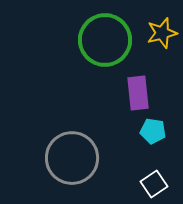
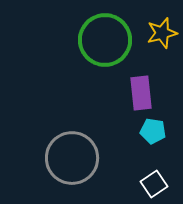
purple rectangle: moved 3 px right
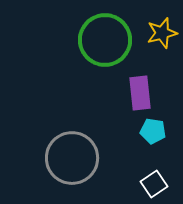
purple rectangle: moved 1 px left
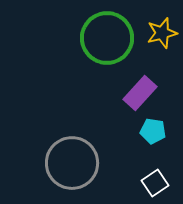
green circle: moved 2 px right, 2 px up
purple rectangle: rotated 48 degrees clockwise
gray circle: moved 5 px down
white square: moved 1 px right, 1 px up
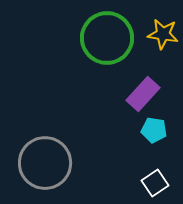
yellow star: moved 1 px right, 1 px down; rotated 24 degrees clockwise
purple rectangle: moved 3 px right, 1 px down
cyan pentagon: moved 1 px right, 1 px up
gray circle: moved 27 px left
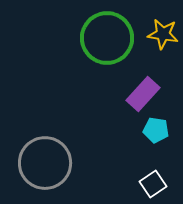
cyan pentagon: moved 2 px right
white square: moved 2 px left, 1 px down
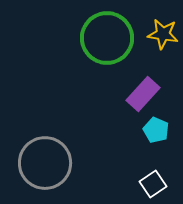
cyan pentagon: rotated 15 degrees clockwise
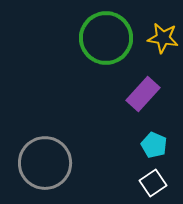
yellow star: moved 4 px down
green circle: moved 1 px left
cyan pentagon: moved 2 px left, 15 px down
white square: moved 1 px up
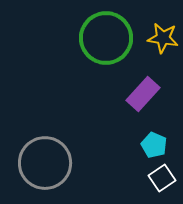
white square: moved 9 px right, 5 px up
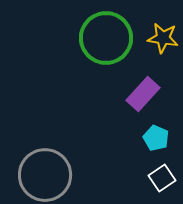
cyan pentagon: moved 2 px right, 7 px up
gray circle: moved 12 px down
